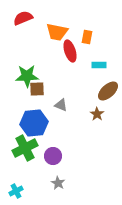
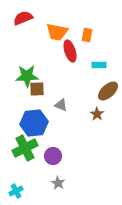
orange rectangle: moved 2 px up
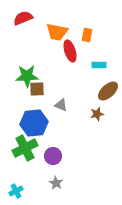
brown star: rotated 24 degrees clockwise
gray star: moved 2 px left
